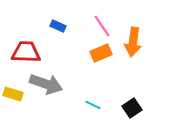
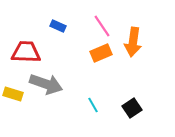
cyan line: rotated 35 degrees clockwise
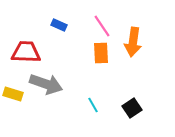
blue rectangle: moved 1 px right, 1 px up
orange rectangle: rotated 70 degrees counterclockwise
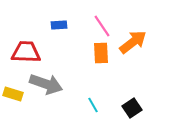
blue rectangle: rotated 28 degrees counterclockwise
orange arrow: rotated 136 degrees counterclockwise
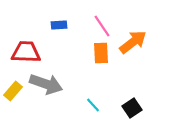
yellow rectangle: moved 3 px up; rotated 66 degrees counterclockwise
cyan line: rotated 14 degrees counterclockwise
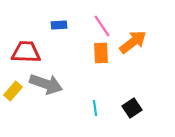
cyan line: moved 2 px right, 3 px down; rotated 35 degrees clockwise
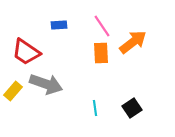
red trapezoid: rotated 148 degrees counterclockwise
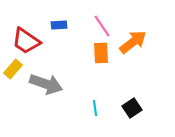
red trapezoid: moved 11 px up
yellow rectangle: moved 22 px up
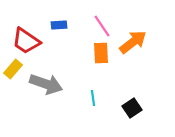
cyan line: moved 2 px left, 10 px up
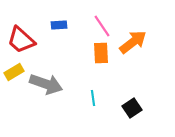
red trapezoid: moved 5 px left, 1 px up; rotated 8 degrees clockwise
yellow rectangle: moved 1 px right, 3 px down; rotated 18 degrees clockwise
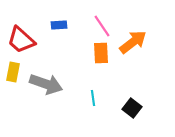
yellow rectangle: moved 1 px left; rotated 48 degrees counterclockwise
black square: rotated 18 degrees counterclockwise
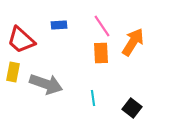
orange arrow: rotated 20 degrees counterclockwise
